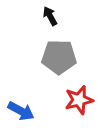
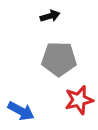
black arrow: rotated 102 degrees clockwise
gray pentagon: moved 2 px down
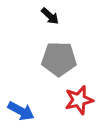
black arrow: rotated 60 degrees clockwise
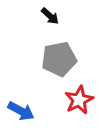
gray pentagon: rotated 12 degrees counterclockwise
red star: rotated 12 degrees counterclockwise
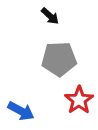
gray pentagon: rotated 8 degrees clockwise
red star: rotated 8 degrees counterclockwise
